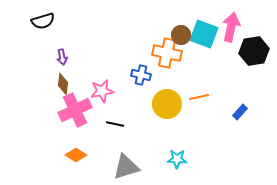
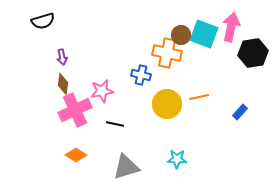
black hexagon: moved 1 px left, 2 px down
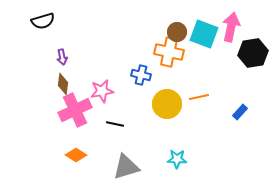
brown circle: moved 4 px left, 3 px up
orange cross: moved 2 px right, 1 px up
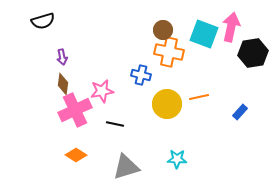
brown circle: moved 14 px left, 2 px up
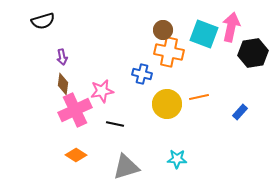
blue cross: moved 1 px right, 1 px up
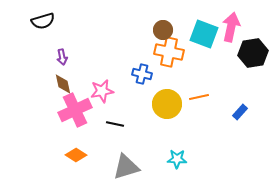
brown diamond: rotated 20 degrees counterclockwise
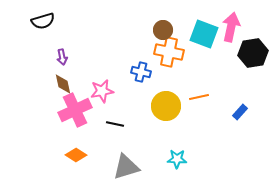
blue cross: moved 1 px left, 2 px up
yellow circle: moved 1 px left, 2 px down
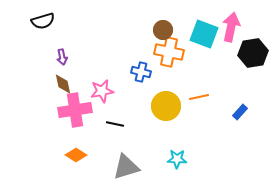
pink cross: rotated 16 degrees clockwise
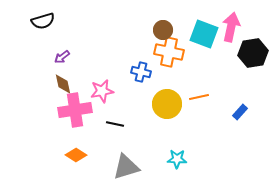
purple arrow: rotated 63 degrees clockwise
yellow circle: moved 1 px right, 2 px up
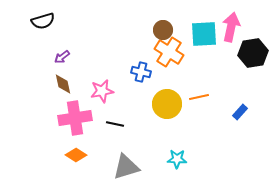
cyan square: rotated 24 degrees counterclockwise
orange cross: rotated 20 degrees clockwise
pink cross: moved 8 px down
